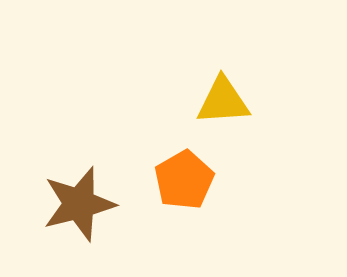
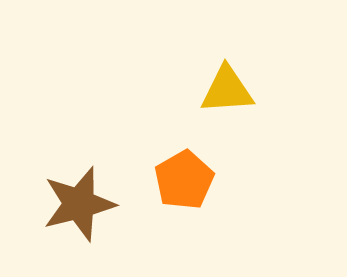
yellow triangle: moved 4 px right, 11 px up
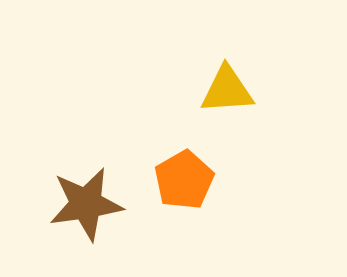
brown star: moved 7 px right; rotated 6 degrees clockwise
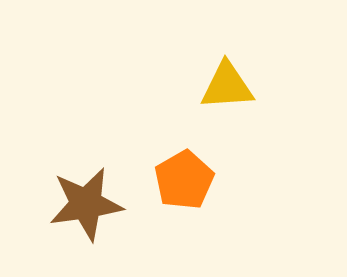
yellow triangle: moved 4 px up
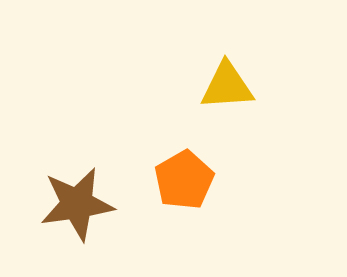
brown star: moved 9 px left
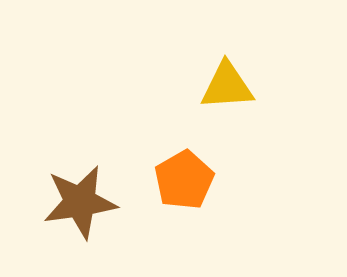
brown star: moved 3 px right, 2 px up
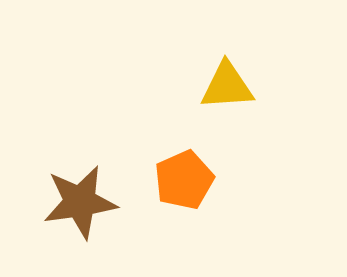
orange pentagon: rotated 6 degrees clockwise
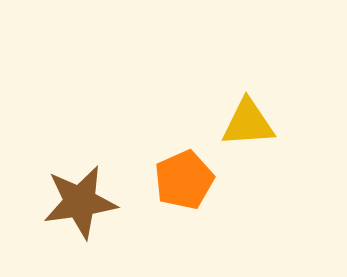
yellow triangle: moved 21 px right, 37 px down
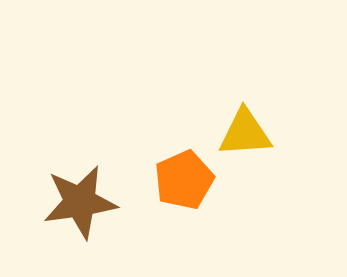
yellow triangle: moved 3 px left, 10 px down
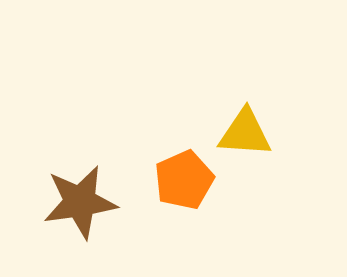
yellow triangle: rotated 8 degrees clockwise
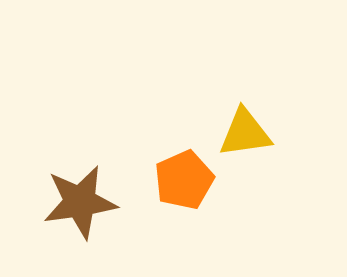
yellow triangle: rotated 12 degrees counterclockwise
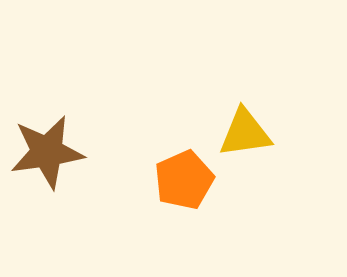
brown star: moved 33 px left, 50 px up
